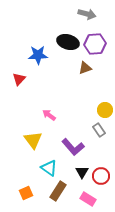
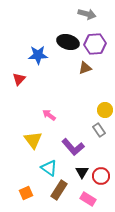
brown rectangle: moved 1 px right, 1 px up
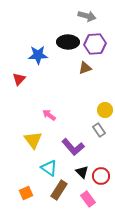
gray arrow: moved 2 px down
black ellipse: rotated 15 degrees counterclockwise
black triangle: rotated 16 degrees counterclockwise
pink rectangle: rotated 21 degrees clockwise
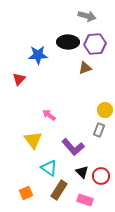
gray rectangle: rotated 56 degrees clockwise
pink rectangle: moved 3 px left, 1 px down; rotated 35 degrees counterclockwise
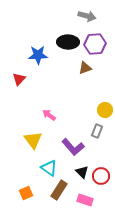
gray rectangle: moved 2 px left, 1 px down
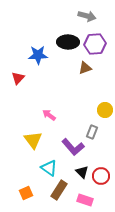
red triangle: moved 1 px left, 1 px up
gray rectangle: moved 5 px left, 1 px down
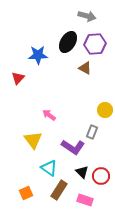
black ellipse: rotated 60 degrees counterclockwise
brown triangle: rotated 48 degrees clockwise
purple L-shape: rotated 15 degrees counterclockwise
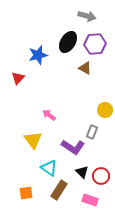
blue star: rotated 12 degrees counterclockwise
orange square: rotated 16 degrees clockwise
pink rectangle: moved 5 px right
